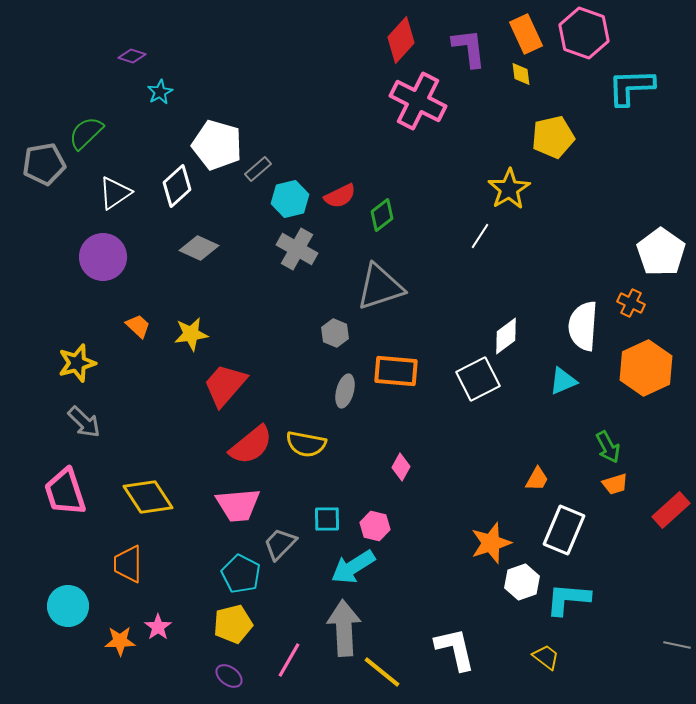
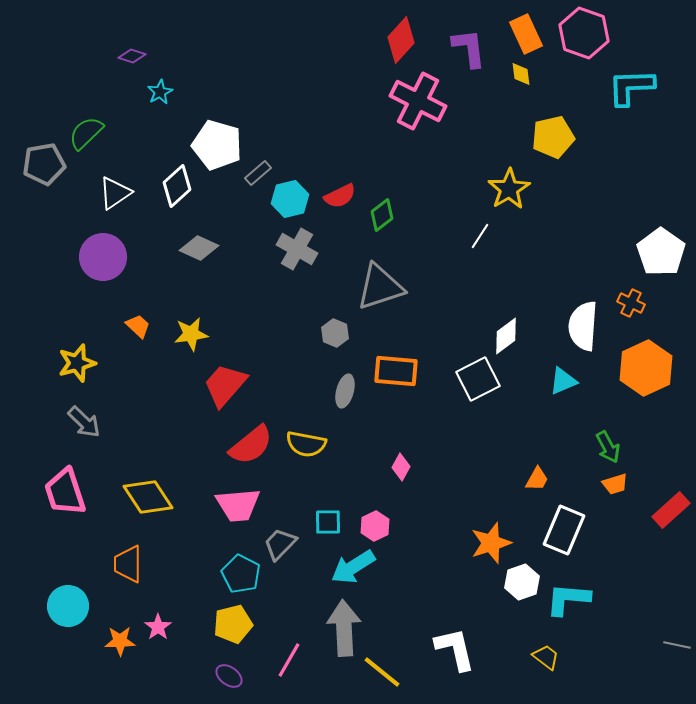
gray rectangle at (258, 169): moved 4 px down
cyan square at (327, 519): moved 1 px right, 3 px down
pink hexagon at (375, 526): rotated 20 degrees clockwise
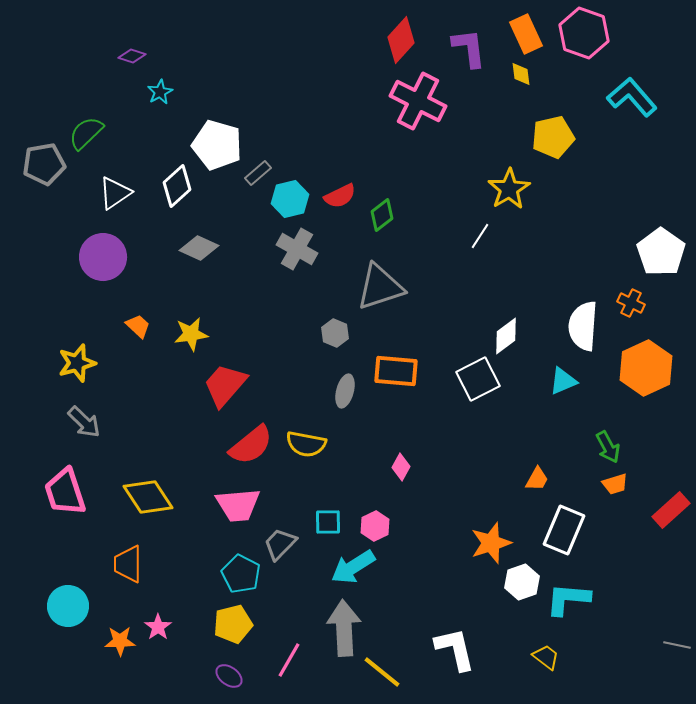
cyan L-shape at (631, 87): moved 1 px right, 10 px down; rotated 51 degrees clockwise
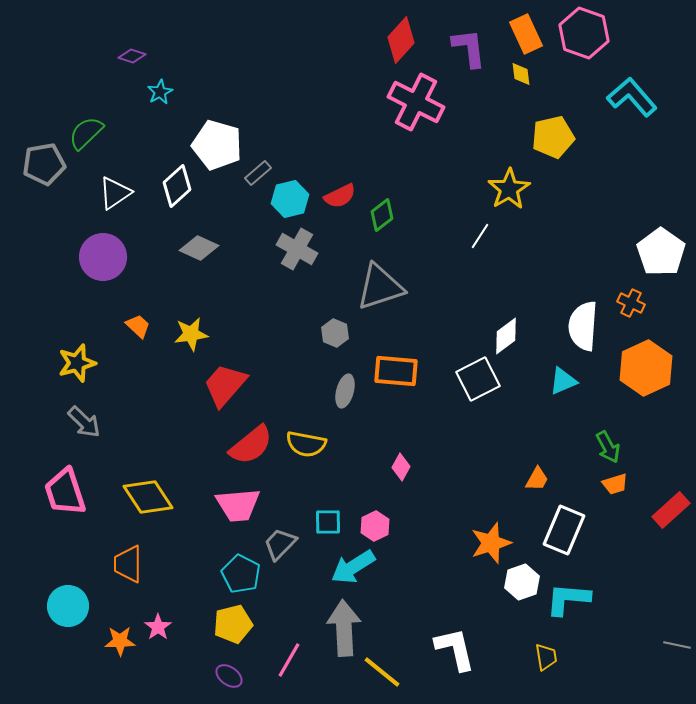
pink cross at (418, 101): moved 2 px left, 1 px down
yellow trapezoid at (546, 657): rotated 44 degrees clockwise
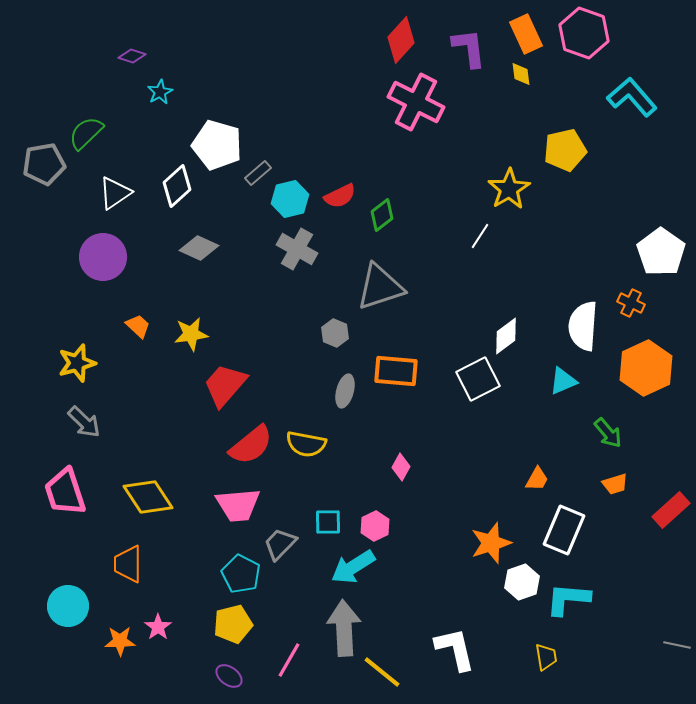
yellow pentagon at (553, 137): moved 12 px right, 13 px down
green arrow at (608, 447): moved 14 px up; rotated 12 degrees counterclockwise
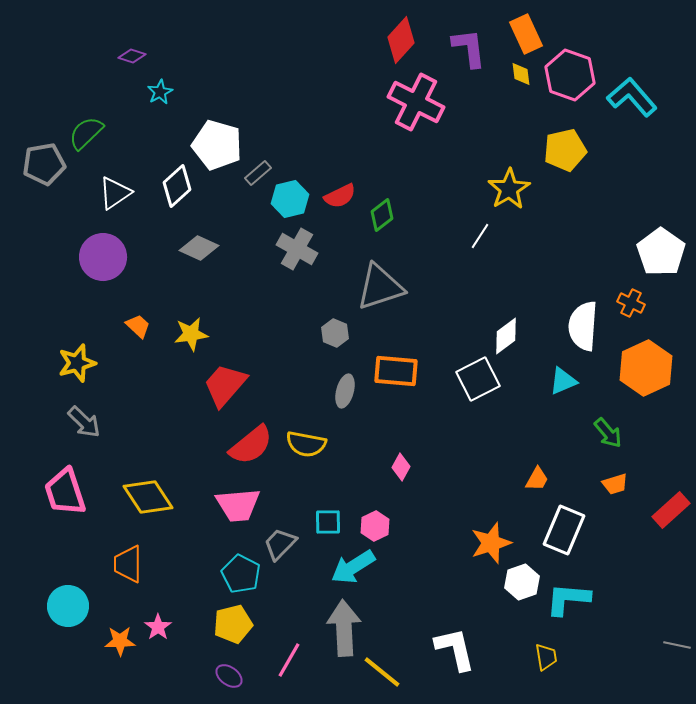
pink hexagon at (584, 33): moved 14 px left, 42 px down
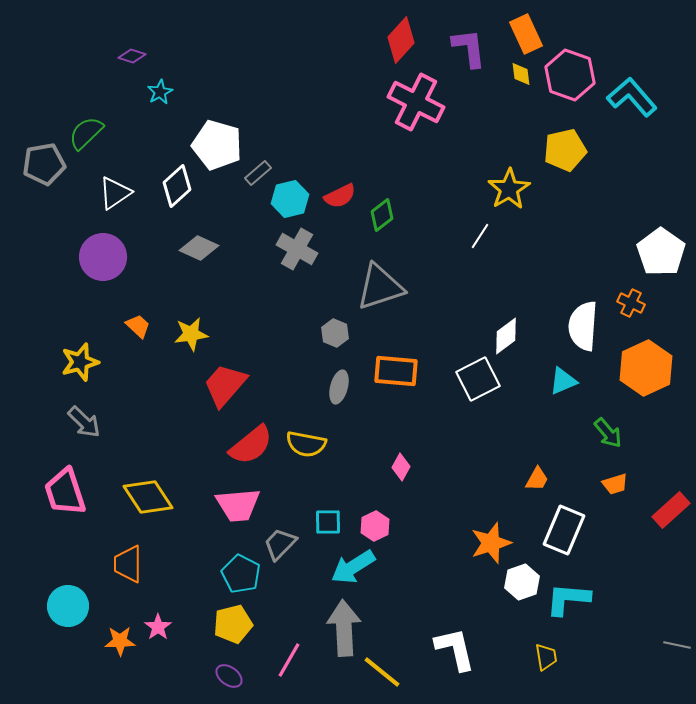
yellow star at (77, 363): moved 3 px right, 1 px up
gray ellipse at (345, 391): moved 6 px left, 4 px up
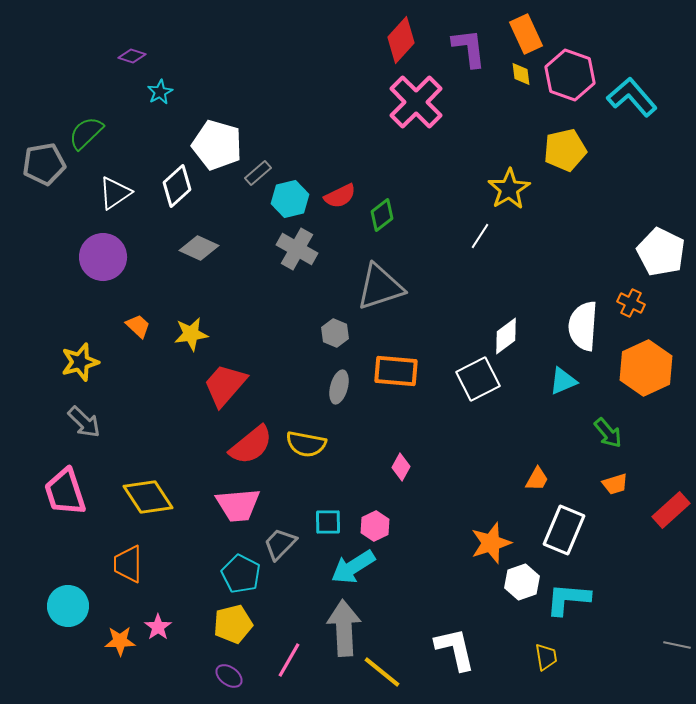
pink cross at (416, 102): rotated 18 degrees clockwise
white pentagon at (661, 252): rotated 9 degrees counterclockwise
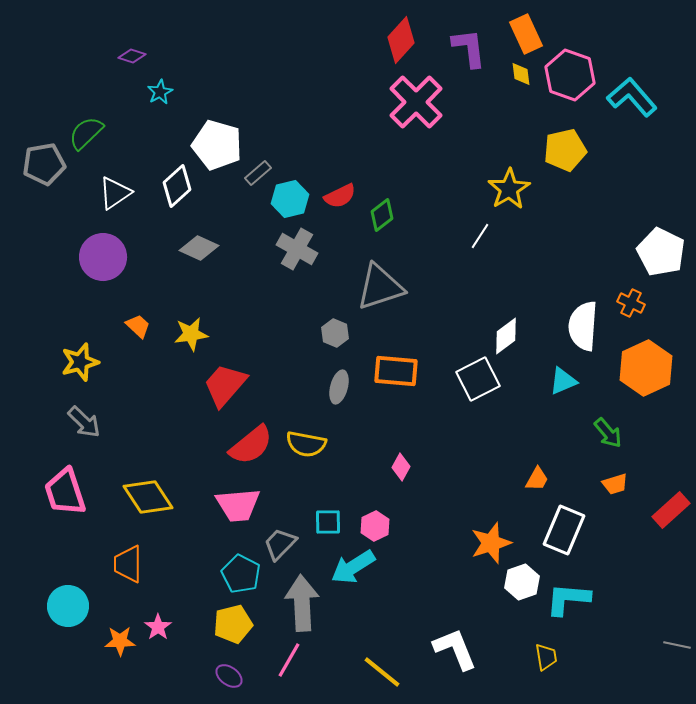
gray arrow at (344, 628): moved 42 px left, 25 px up
white L-shape at (455, 649): rotated 9 degrees counterclockwise
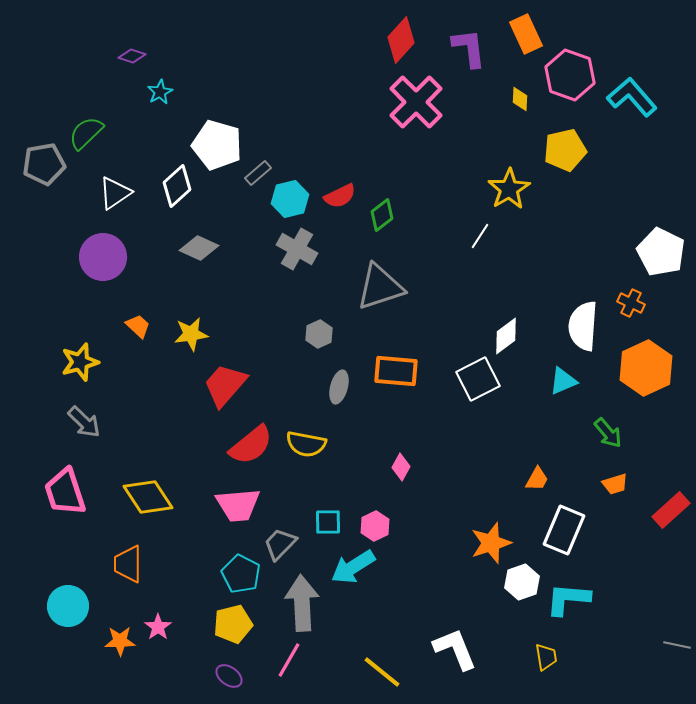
yellow diamond at (521, 74): moved 1 px left, 25 px down; rotated 10 degrees clockwise
gray hexagon at (335, 333): moved 16 px left, 1 px down; rotated 12 degrees clockwise
